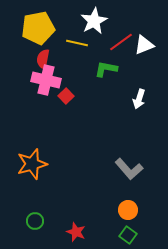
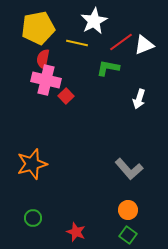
green L-shape: moved 2 px right, 1 px up
green circle: moved 2 px left, 3 px up
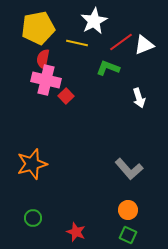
green L-shape: rotated 10 degrees clockwise
white arrow: moved 1 px up; rotated 36 degrees counterclockwise
green square: rotated 12 degrees counterclockwise
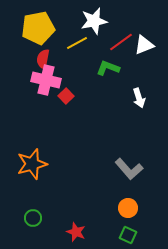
white star: rotated 16 degrees clockwise
yellow line: rotated 40 degrees counterclockwise
orange circle: moved 2 px up
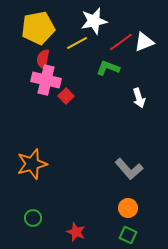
white triangle: moved 3 px up
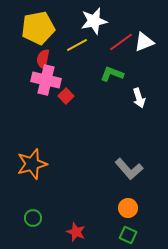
yellow line: moved 2 px down
green L-shape: moved 4 px right, 6 px down
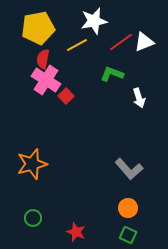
pink cross: rotated 20 degrees clockwise
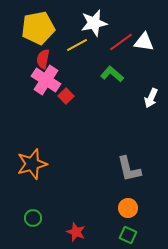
white star: moved 2 px down
white triangle: rotated 30 degrees clockwise
green L-shape: rotated 20 degrees clockwise
white arrow: moved 12 px right; rotated 42 degrees clockwise
gray L-shape: rotated 28 degrees clockwise
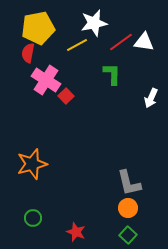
red semicircle: moved 15 px left, 6 px up
green L-shape: rotated 50 degrees clockwise
gray L-shape: moved 14 px down
green square: rotated 18 degrees clockwise
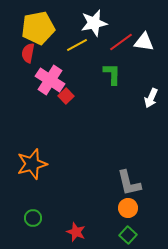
pink cross: moved 4 px right
